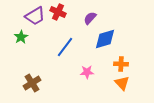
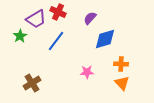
purple trapezoid: moved 1 px right, 3 px down
green star: moved 1 px left, 1 px up
blue line: moved 9 px left, 6 px up
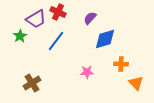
orange triangle: moved 14 px right
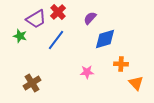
red cross: rotated 21 degrees clockwise
green star: rotated 24 degrees counterclockwise
blue line: moved 1 px up
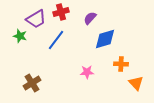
red cross: moved 3 px right; rotated 28 degrees clockwise
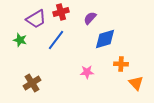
green star: moved 4 px down
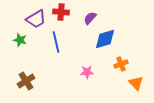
red cross: rotated 21 degrees clockwise
blue line: moved 2 px down; rotated 50 degrees counterclockwise
orange cross: rotated 24 degrees counterclockwise
brown cross: moved 6 px left, 2 px up
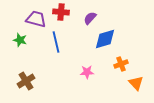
purple trapezoid: rotated 135 degrees counterclockwise
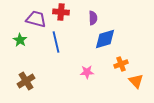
purple semicircle: moved 3 px right; rotated 136 degrees clockwise
green star: rotated 16 degrees clockwise
orange triangle: moved 2 px up
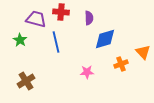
purple semicircle: moved 4 px left
orange triangle: moved 7 px right, 29 px up
